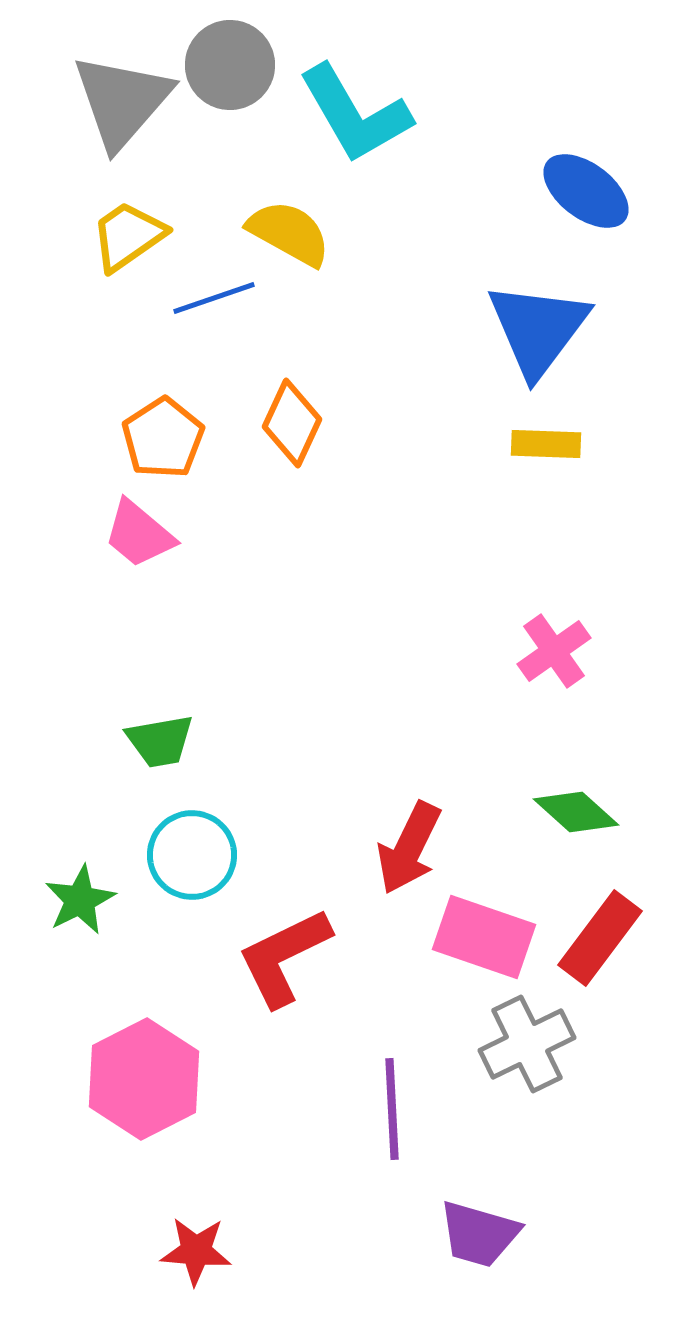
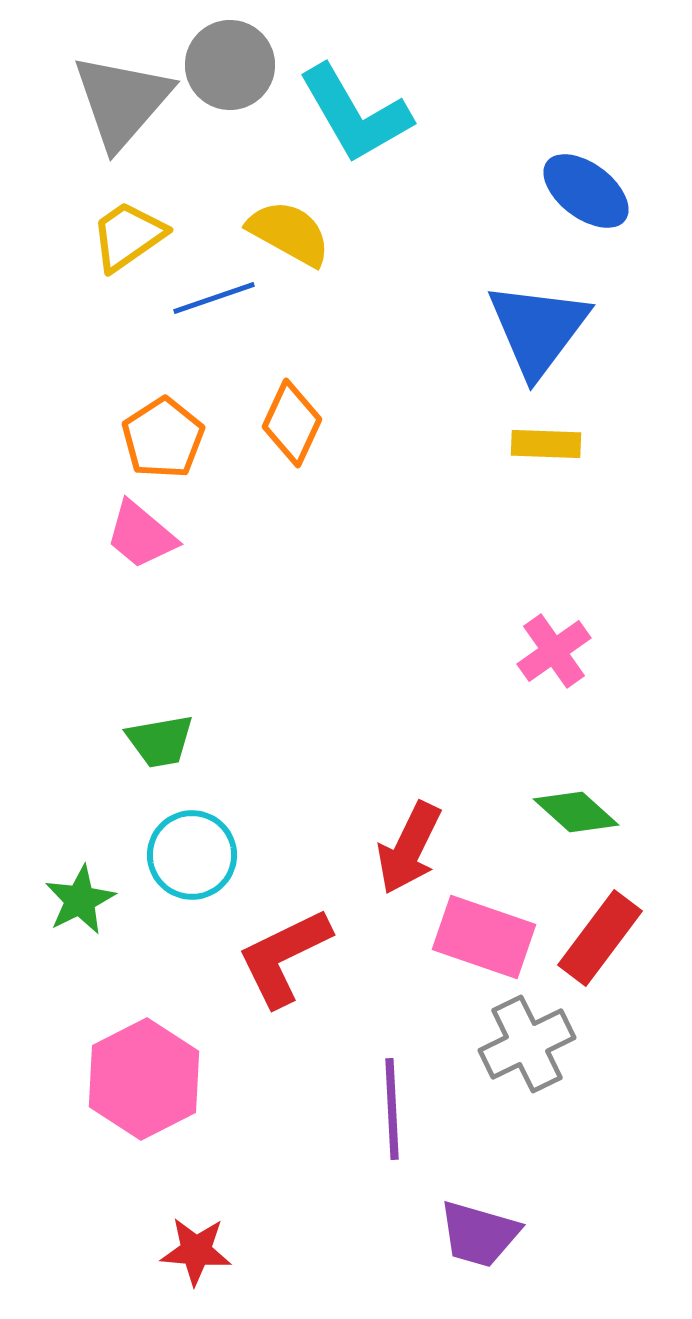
pink trapezoid: moved 2 px right, 1 px down
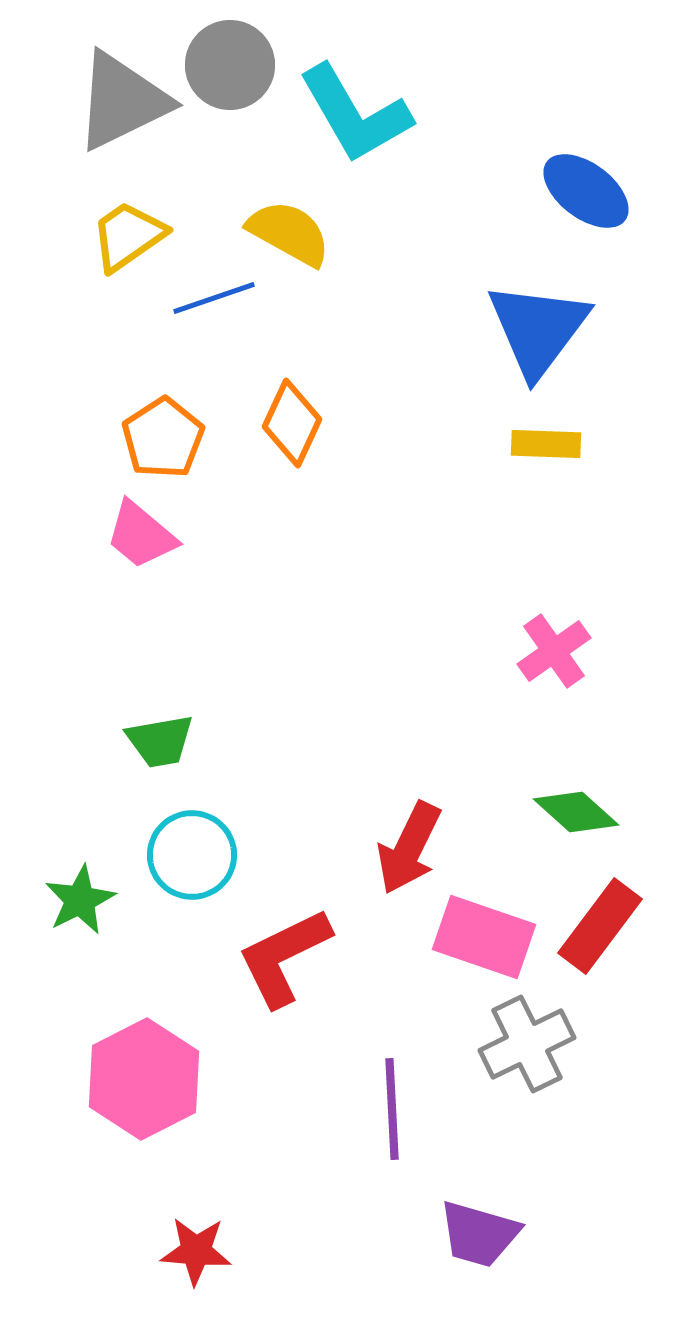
gray triangle: rotated 23 degrees clockwise
red rectangle: moved 12 px up
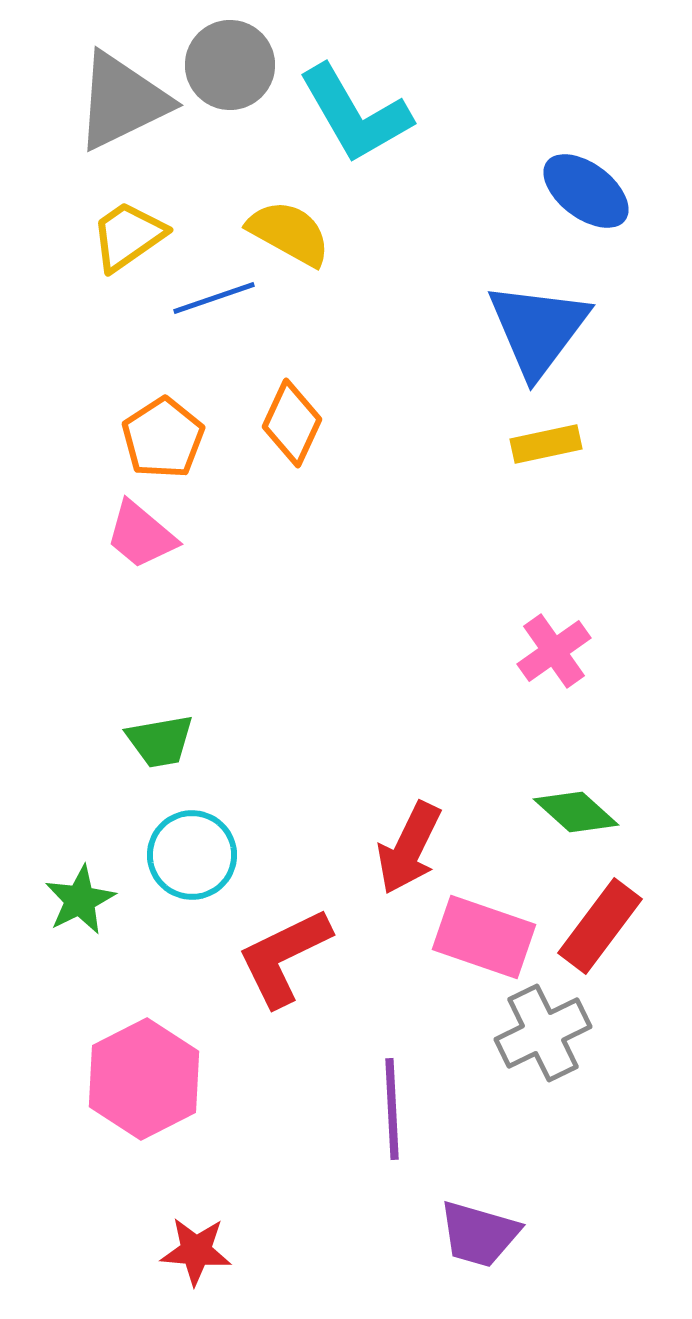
yellow rectangle: rotated 14 degrees counterclockwise
gray cross: moved 16 px right, 11 px up
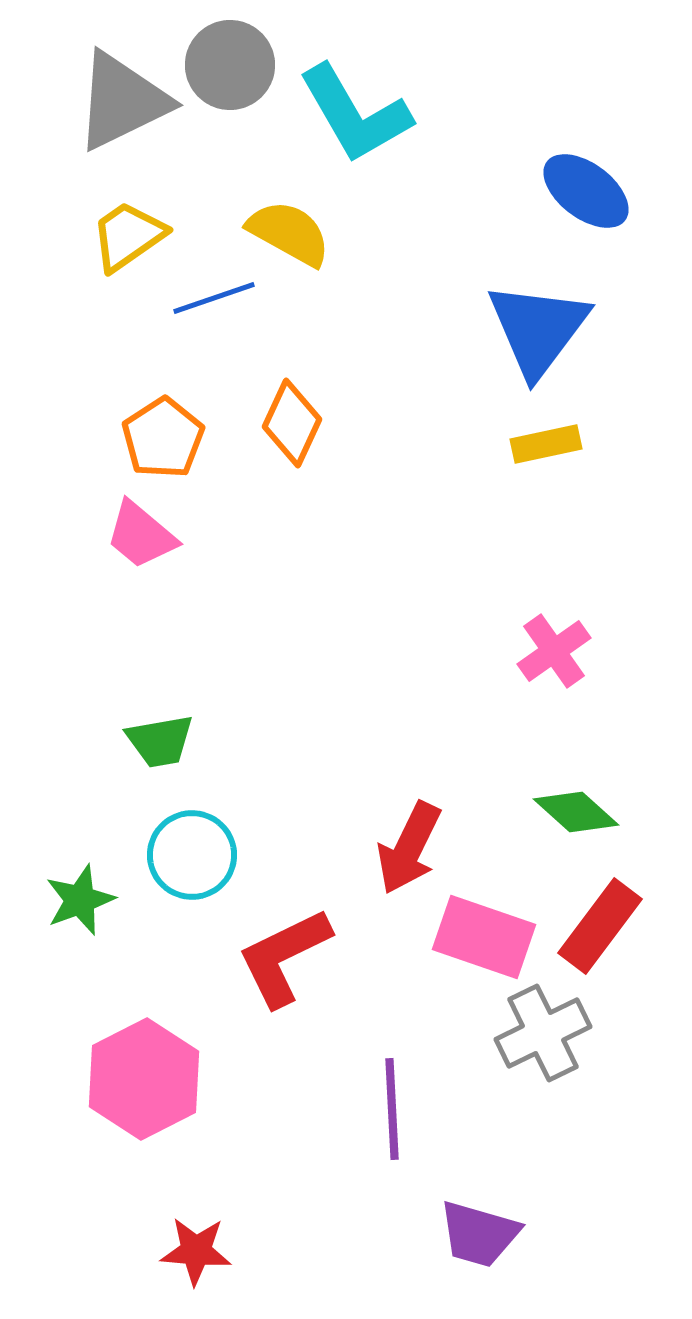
green star: rotated 6 degrees clockwise
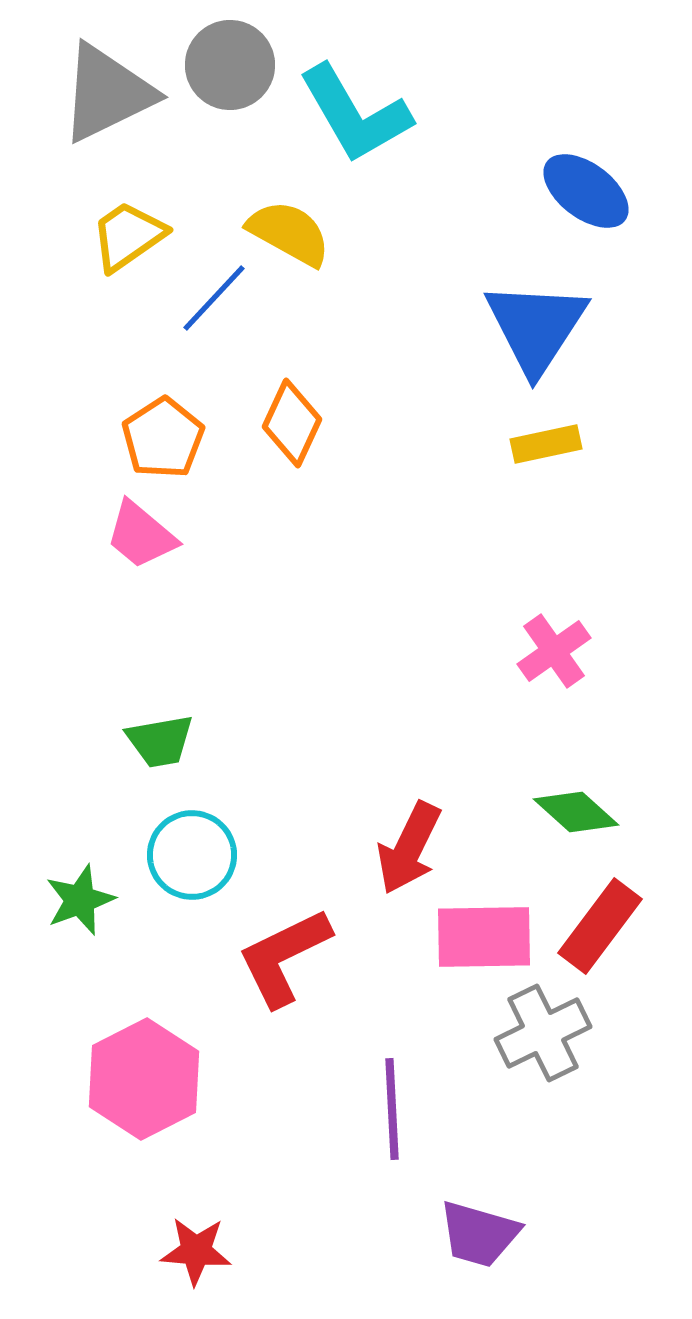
gray triangle: moved 15 px left, 8 px up
blue line: rotated 28 degrees counterclockwise
blue triangle: moved 2 px left, 2 px up; rotated 4 degrees counterclockwise
pink rectangle: rotated 20 degrees counterclockwise
